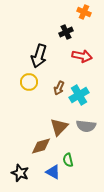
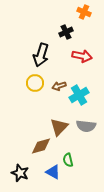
black arrow: moved 2 px right, 1 px up
yellow circle: moved 6 px right, 1 px down
brown arrow: moved 2 px up; rotated 48 degrees clockwise
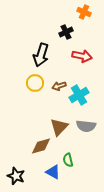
black star: moved 4 px left, 3 px down
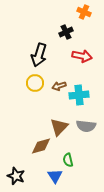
black arrow: moved 2 px left
cyan cross: rotated 24 degrees clockwise
blue triangle: moved 2 px right, 4 px down; rotated 28 degrees clockwise
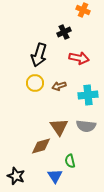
orange cross: moved 1 px left, 2 px up
black cross: moved 2 px left
red arrow: moved 3 px left, 2 px down
cyan cross: moved 9 px right
brown triangle: rotated 18 degrees counterclockwise
green semicircle: moved 2 px right, 1 px down
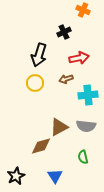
red arrow: rotated 24 degrees counterclockwise
brown arrow: moved 7 px right, 7 px up
brown triangle: rotated 36 degrees clockwise
green semicircle: moved 13 px right, 4 px up
black star: rotated 24 degrees clockwise
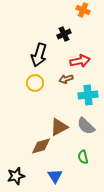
black cross: moved 2 px down
red arrow: moved 1 px right, 3 px down
gray semicircle: rotated 36 degrees clockwise
black star: rotated 12 degrees clockwise
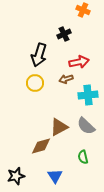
red arrow: moved 1 px left, 1 px down
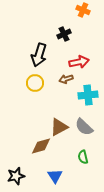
gray semicircle: moved 2 px left, 1 px down
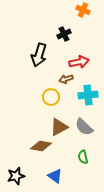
yellow circle: moved 16 px right, 14 px down
brown diamond: rotated 25 degrees clockwise
blue triangle: rotated 21 degrees counterclockwise
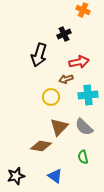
brown triangle: rotated 18 degrees counterclockwise
